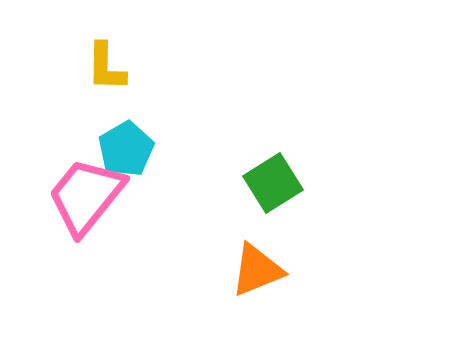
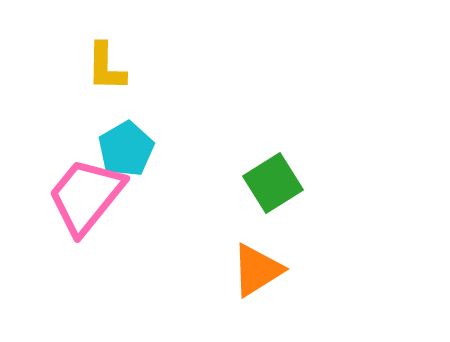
orange triangle: rotated 10 degrees counterclockwise
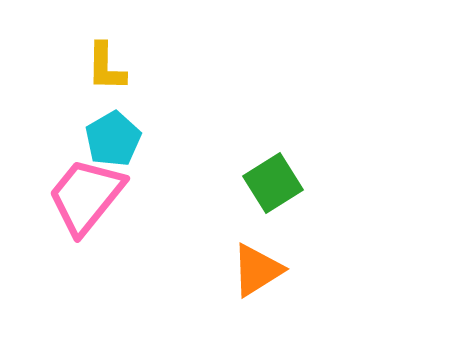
cyan pentagon: moved 13 px left, 10 px up
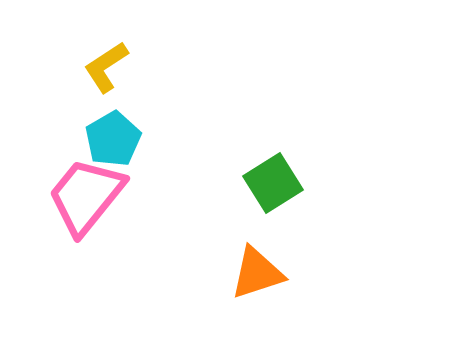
yellow L-shape: rotated 56 degrees clockwise
orange triangle: moved 3 px down; rotated 14 degrees clockwise
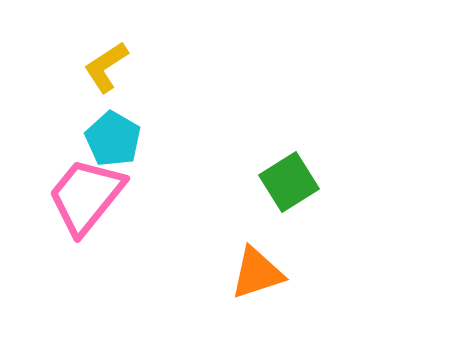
cyan pentagon: rotated 12 degrees counterclockwise
green square: moved 16 px right, 1 px up
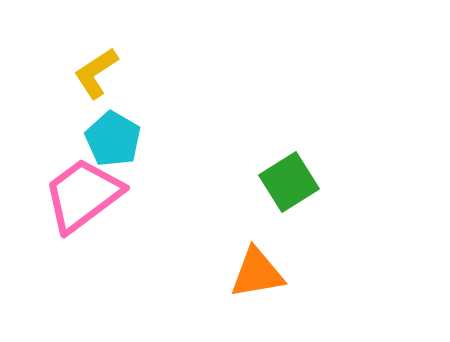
yellow L-shape: moved 10 px left, 6 px down
pink trapezoid: moved 3 px left, 1 px up; rotated 14 degrees clockwise
orange triangle: rotated 8 degrees clockwise
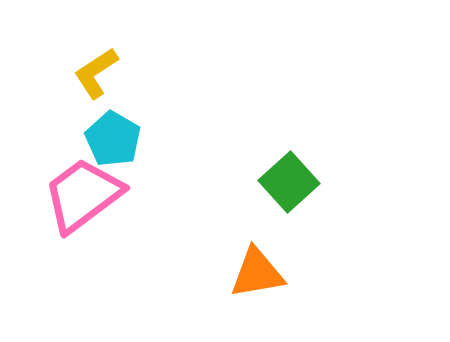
green square: rotated 10 degrees counterclockwise
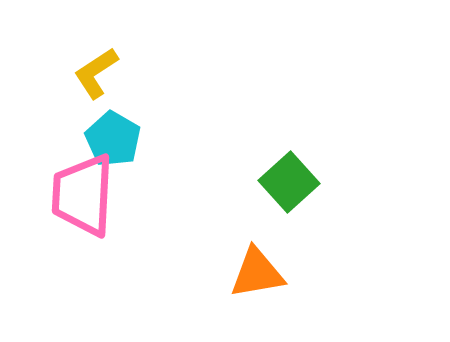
pink trapezoid: rotated 50 degrees counterclockwise
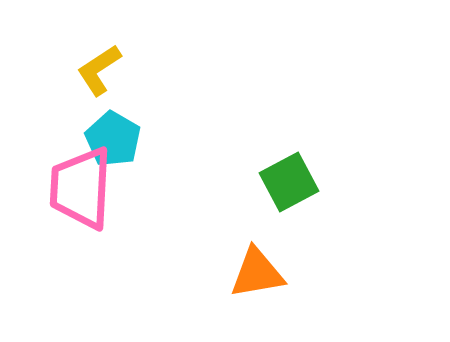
yellow L-shape: moved 3 px right, 3 px up
green square: rotated 14 degrees clockwise
pink trapezoid: moved 2 px left, 7 px up
